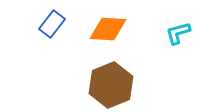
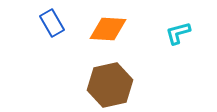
blue rectangle: moved 1 px up; rotated 68 degrees counterclockwise
brown hexagon: moved 1 px left; rotated 9 degrees clockwise
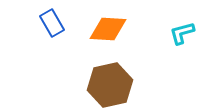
cyan L-shape: moved 4 px right
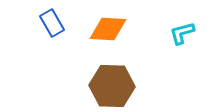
brown hexagon: moved 2 px right, 1 px down; rotated 15 degrees clockwise
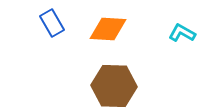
cyan L-shape: rotated 44 degrees clockwise
brown hexagon: moved 2 px right
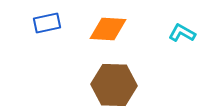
blue rectangle: moved 5 px left; rotated 72 degrees counterclockwise
brown hexagon: moved 1 px up
